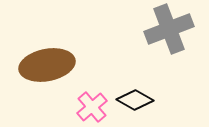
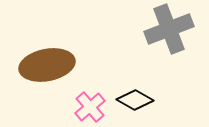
pink cross: moved 2 px left
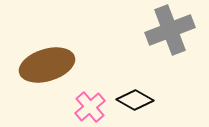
gray cross: moved 1 px right, 1 px down
brown ellipse: rotated 6 degrees counterclockwise
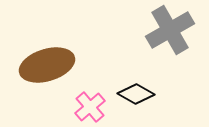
gray cross: rotated 9 degrees counterclockwise
black diamond: moved 1 px right, 6 px up
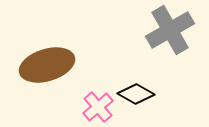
pink cross: moved 8 px right
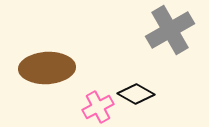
brown ellipse: moved 3 px down; rotated 14 degrees clockwise
pink cross: rotated 12 degrees clockwise
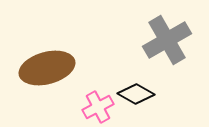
gray cross: moved 3 px left, 10 px down
brown ellipse: rotated 12 degrees counterclockwise
